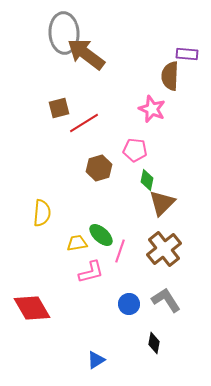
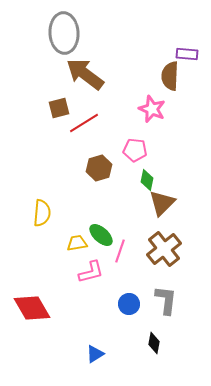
brown arrow: moved 1 px left, 20 px down
gray L-shape: rotated 40 degrees clockwise
blue triangle: moved 1 px left, 6 px up
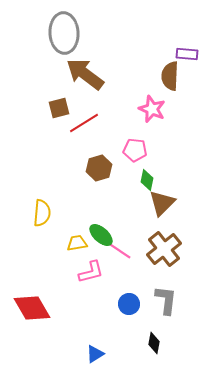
pink line: rotated 75 degrees counterclockwise
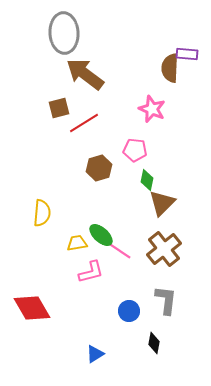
brown semicircle: moved 8 px up
blue circle: moved 7 px down
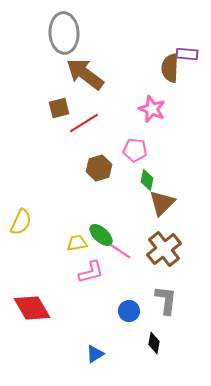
yellow semicircle: moved 21 px left, 9 px down; rotated 20 degrees clockwise
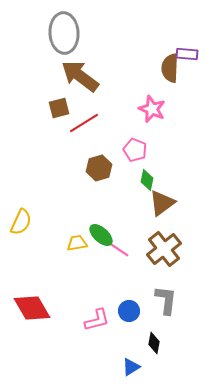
brown arrow: moved 5 px left, 2 px down
pink pentagon: rotated 15 degrees clockwise
brown triangle: rotated 8 degrees clockwise
pink line: moved 2 px left, 2 px up
pink L-shape: moved 6 px right, 48 px down
blue triangle: moved 36 px right, 13 px down
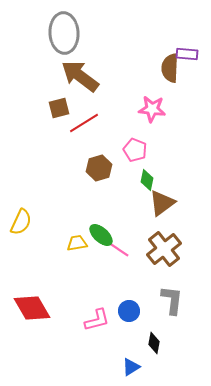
pink star: rotated 16 degrees counterclockwise
gray L-shape: moved 6 px right
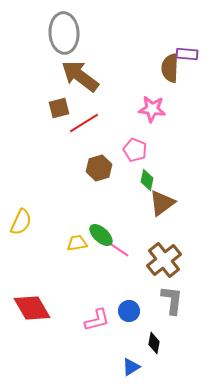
brown cross: moved 11 px down
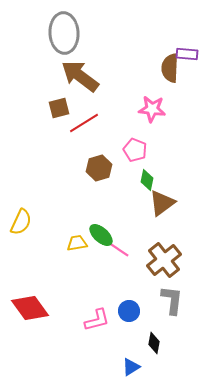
red diamond: moved 2 px left; rotated 6 degrees counterclockwise
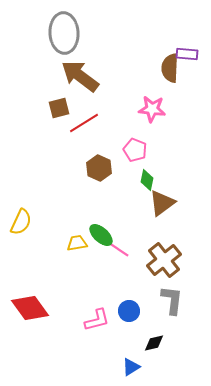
brown hexagon: rotated 20 degrees counterclockwise
black diamond: rotated 65 degrees clockwise
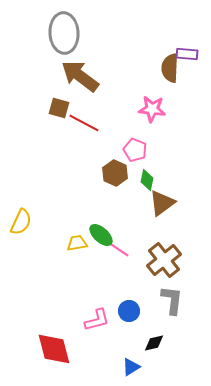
brown square: rotated 30 degrees clockwise
red line: rotated 60 degrees clockwise
brown hexagon: moved 16 px right, 5 px down
red diamond: moved 24 px right, 41 px down; rotated 21 degrees clockwise
